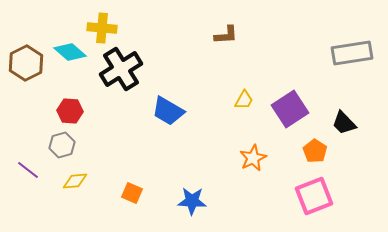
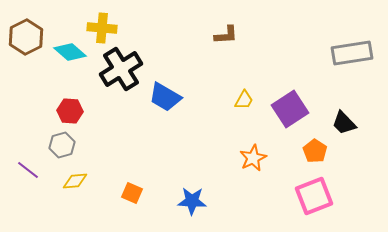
brown hexagon: moved 26 px up
blue trapezoid: moved 3 px left, 14 px up
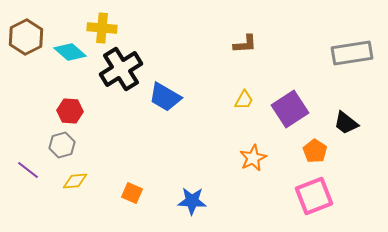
brown L-shape: moved 19 px right, 9 px down
black trapezoid: moved 2 px right; rotated 8 degrees counterclockwise
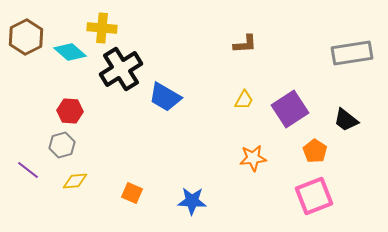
black trapezoid: moved 3 px up
orange star: rotated 20 degrees clockwise
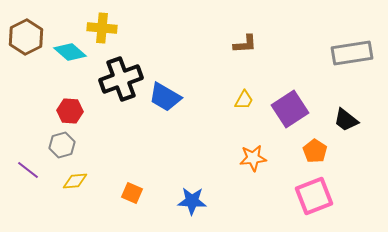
black cross: moved 10 px down; rotated 12 degrees clockwise
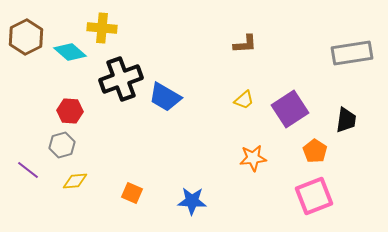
yellow trapezoid: rotated 20 degrees clockwise
black trapezoid: rotated 120 degrees counterclockwise
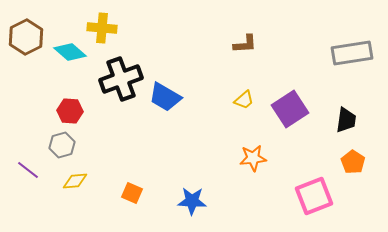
orange pentagon: moved 38 px right, 11 px down
